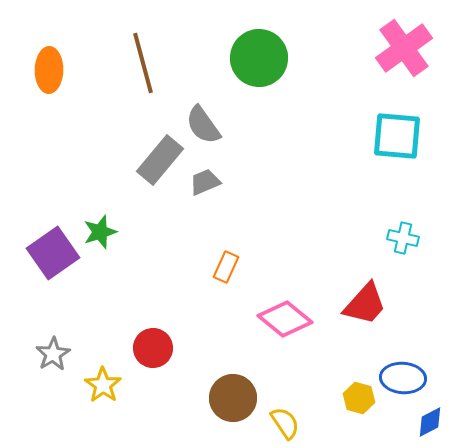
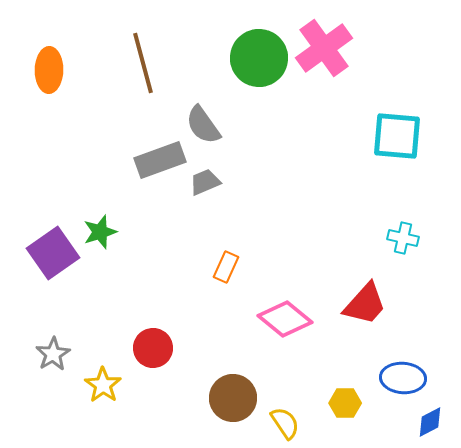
pink cross: moved 80 px left
gray rectangle: rotated 30 degrees clockwise
yellow hexagon: moved 14 px left, 5 px down; rotated 16 degrees counterclockwise
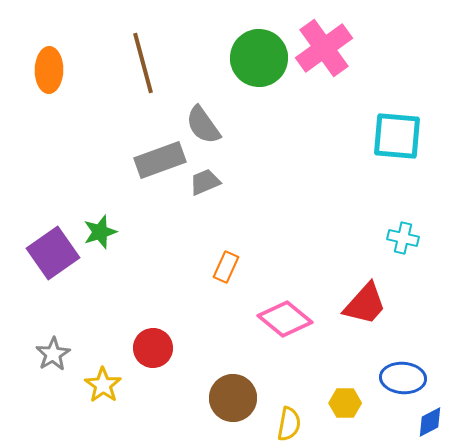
yellow semicircle: moved 4 px right, 1 px down; rotated 44 degrees clockwise
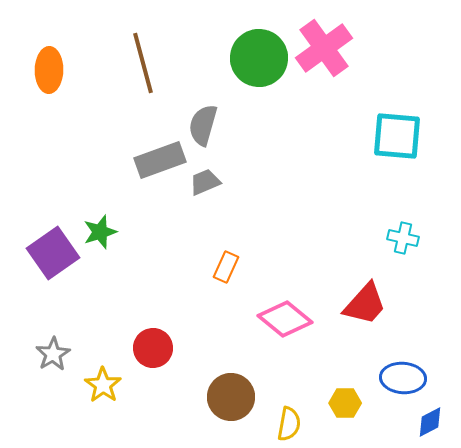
gray semicircle: rotated 51 degrees clockwise
brown circle: moved 2 px left, 1 px up
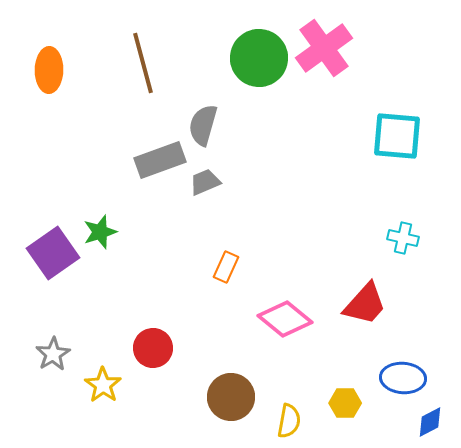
yellow semicircle: moved 3 px up
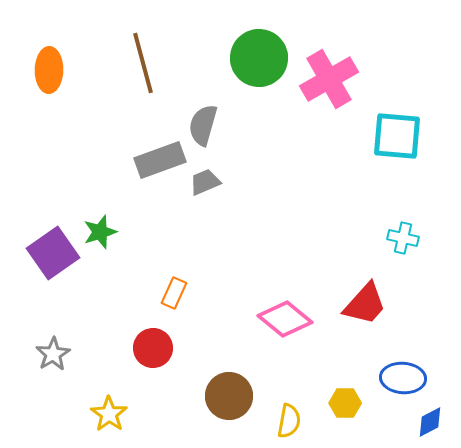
pink cross: moved 5 px right, 31 px down; rotated 6 degrees clockwise
orange rectangle: moved 52 px left, 26 px down
yellow star: moved 6 px right, 29 px down
brown circle: moved 2 px left, 1 px up
